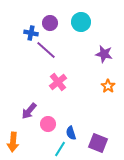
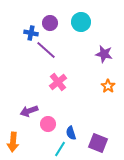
purple arrow: rotated 30 degrees clockwise
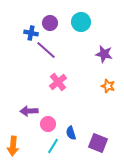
orange star: rotated 16 degrees counterclockwise
purple arrow: rotated 18 degrees clockwise
orange arrow: moved 4 px down
cyan line: moved 7 px left, 3 px up
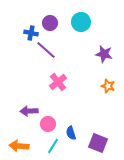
orange arrow: moved 6 px right; rotated 90 degrees clockwise
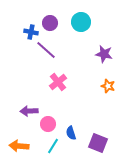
blue cross: moved 1 px up
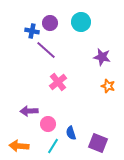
blue cross: moved 1 px right, 1 px up
purple star: moved 2 px left, 3 px down
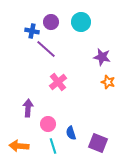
purple circle: moved 1 px right, 1 px up
purple line: moved 1 px up
orange star: moved 4 px up
purple arrow: moved 1 px left, 3 px up; rotated 96 degrees clockwise
cyan line: rotated 49 degrees counterclockwise
